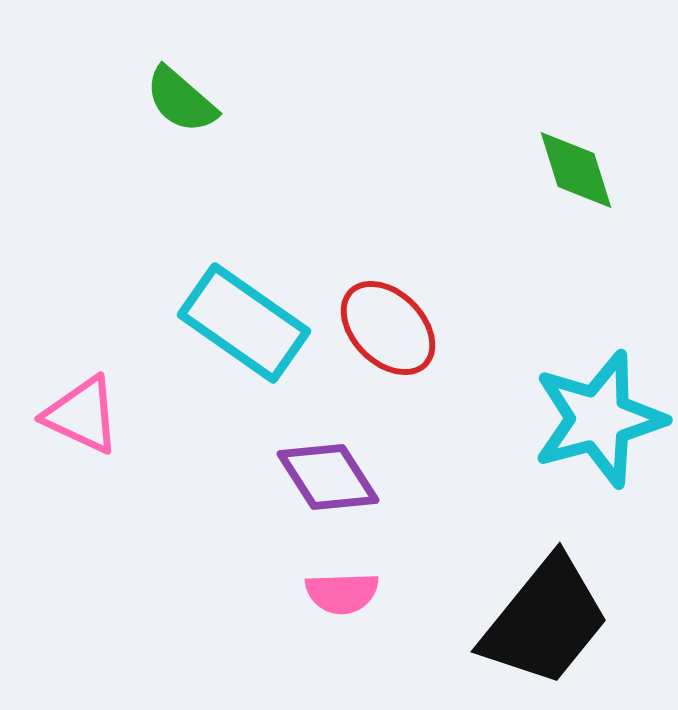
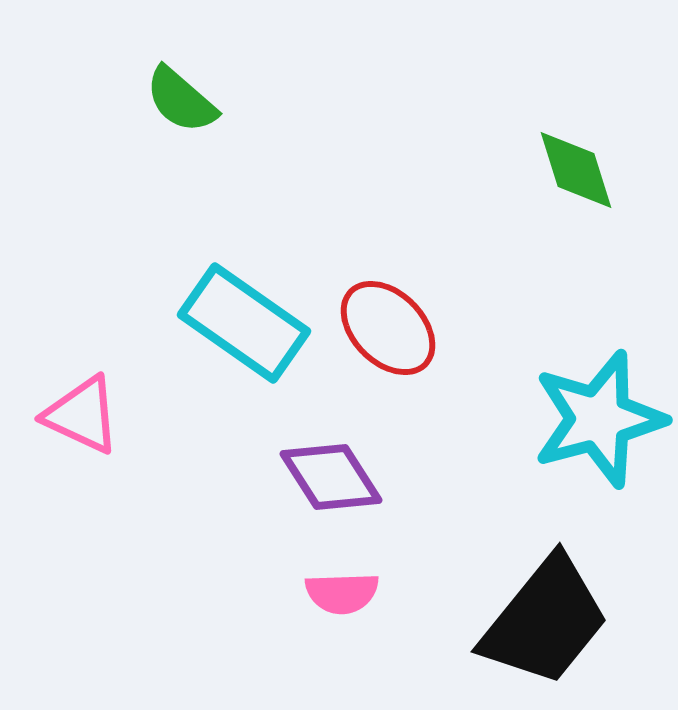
purple diamond: moved 3 px right
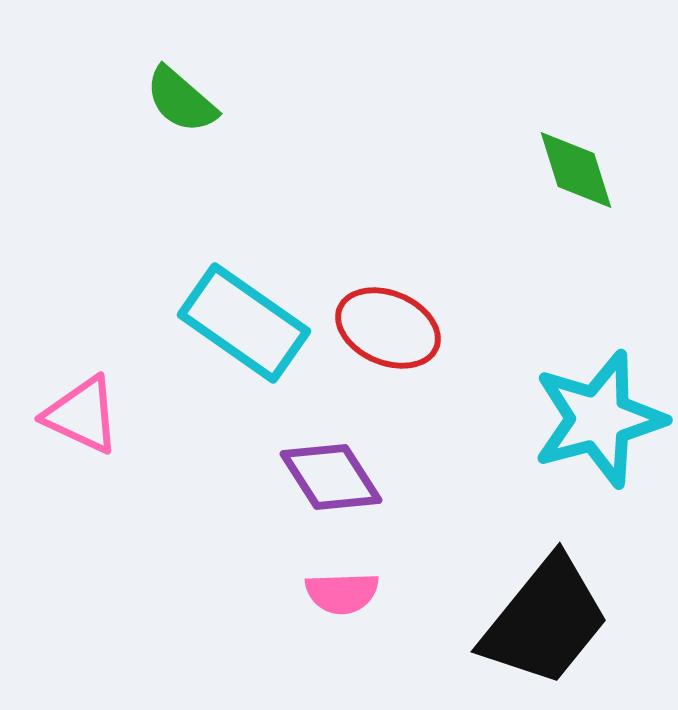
red ellipse: rotated 22 degrees counterclockwise
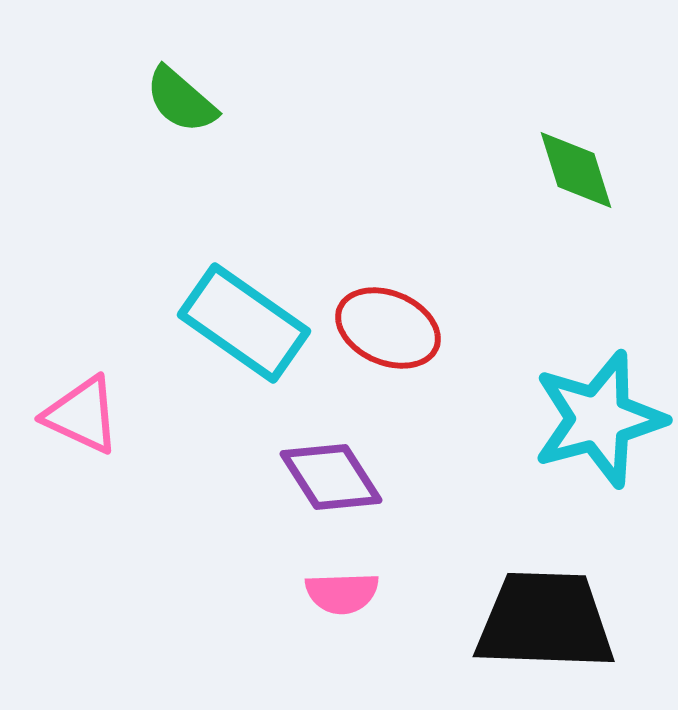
black trapezoid: rotated 127 degrees counterclockwise
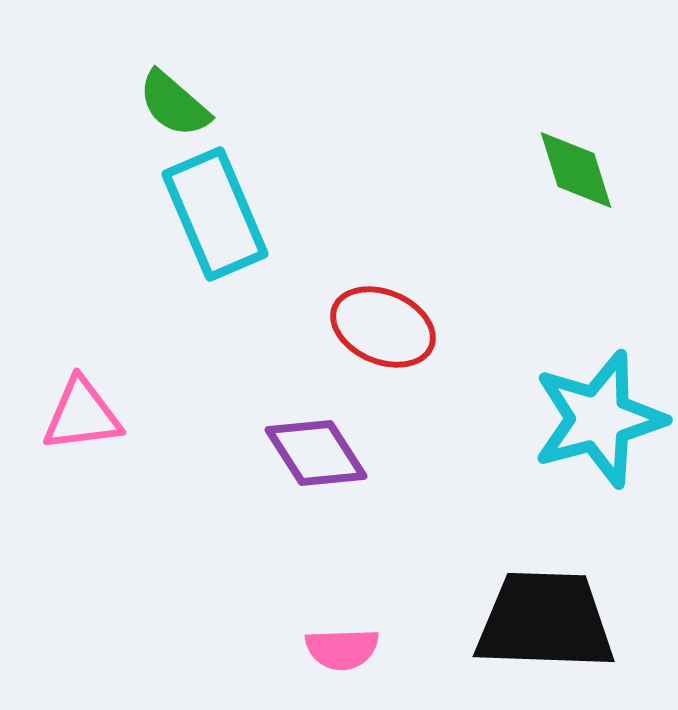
green semicircle: moved 7 px left, 4 px down
cyan rectangle: moved 29 px left, 109 px up; rotated 32 degrees clockwise
red ellipse: moved 5 px left, 1 px up
pink triangle: rotated 32 degrees counterclockwise
purple diamond: moved 15 px left, 24 px up
pink semicircle: moved 56 px down
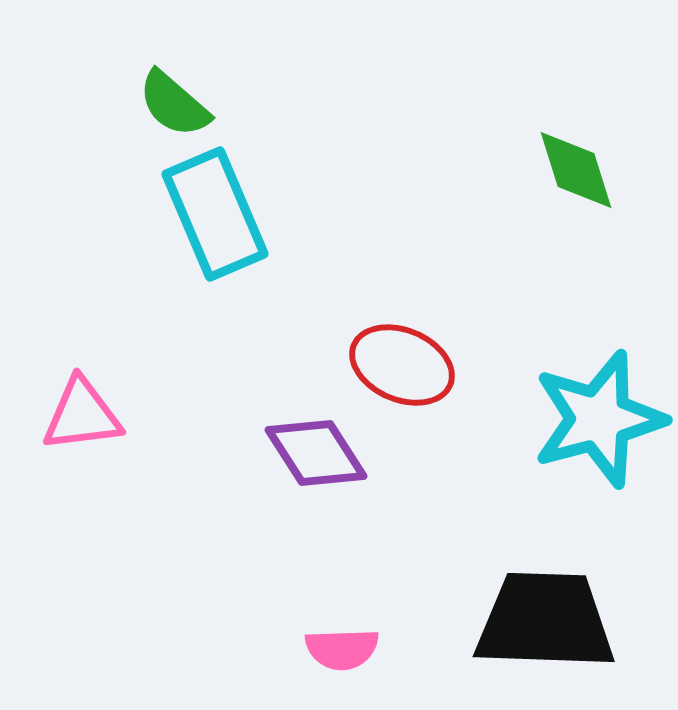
red ellipse: moved 19 px right, 38 px down
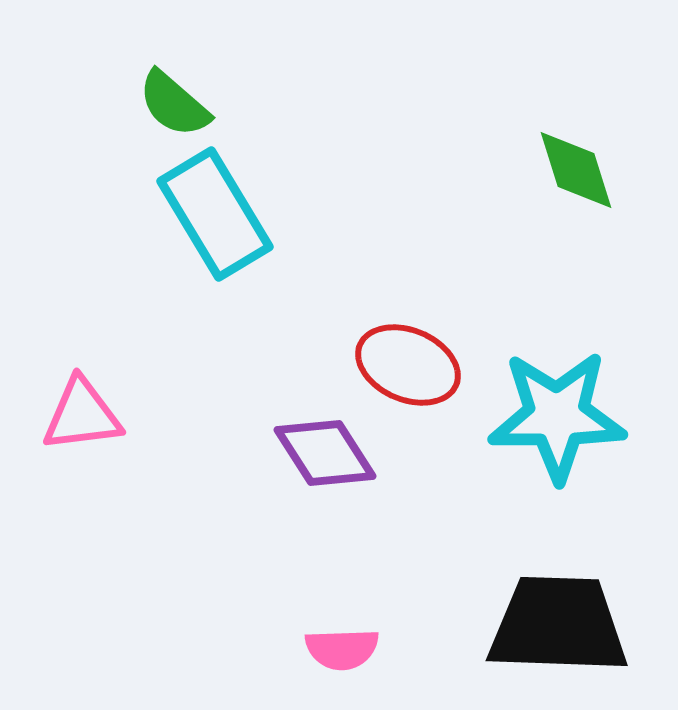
cyan rectangle: rotated 8 degrees counterclockwise
red ellipse: moved 6 px right
cyan star: moved 42 px left, 3 px up; rotated 15 degrees clockwise
purple diamond: moved 9 px right
black trapezoid: moved 13 px right, 4 px down
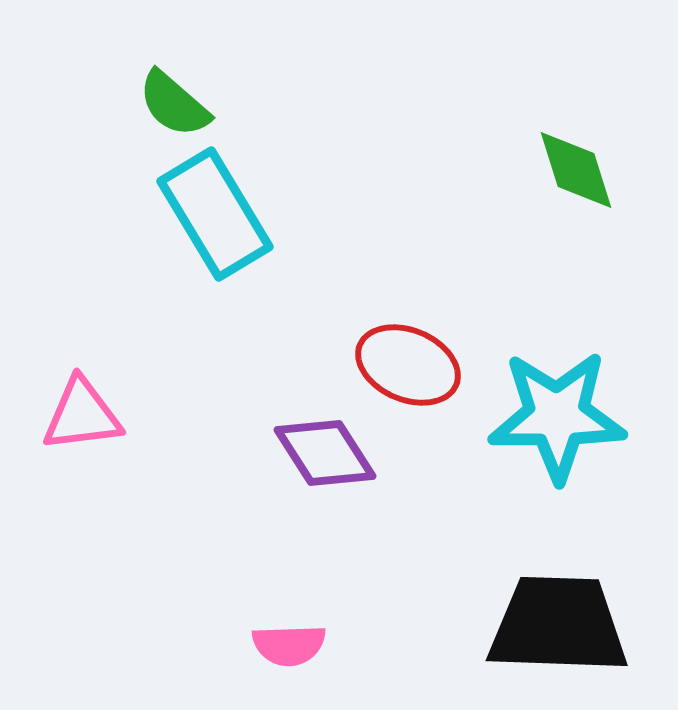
pink semicircle: moved 53 px left, 4 px up
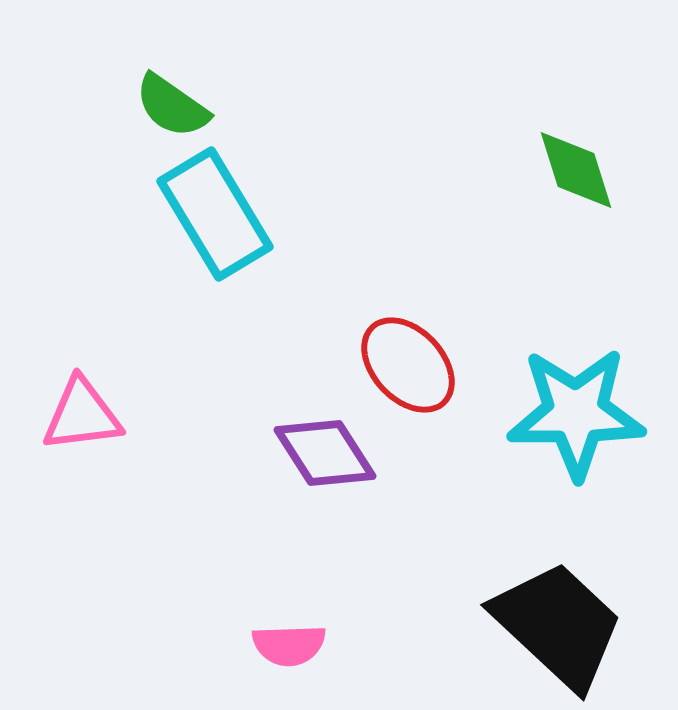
green semicircle: moved 2 px left, 2 px down; rotated 6 degrees counterclockwise
red ellipse: rotated 24 degrees clockwise
cyan star: moved 19 px right, 3 px up
black trapezoid: rotated 41 degrees clockwise
